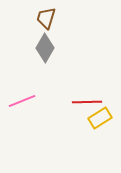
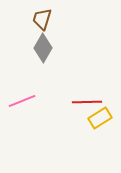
brown trapezoid: moved 4 px left, 1 px down
gray diamond: moved 2 px left
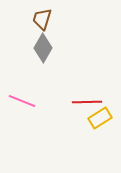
pink line: rotated 44 degrees clockwise
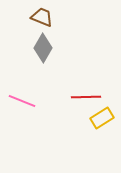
brown trapezoid: moved 2 px up; rotated 95 degrees clockwise
red line: moved 1 px left, 5 px up
yellow rectangle: moved 2 px right
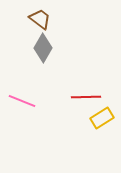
brown trapezoid: moved 2 px left, 2 px down; rotated 15 degrees clockwise
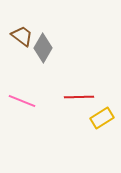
brown trapezoid: moved 18 px left, 17 px down
red line: moved 7 px left
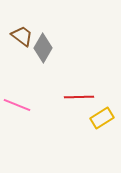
pink line: moved 5 px left, 4 px down
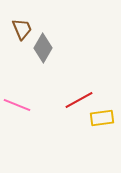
brown trapezoid: moved 7 px up; rotated 30 degrees clockwise
red line: moved 3 px down; rotated 28 degrees counterclockwise
yellow rectangle: rotated 25 degrees clockwise
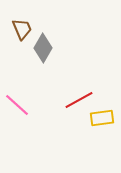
pink line: rotated 20 degrees clockwise
